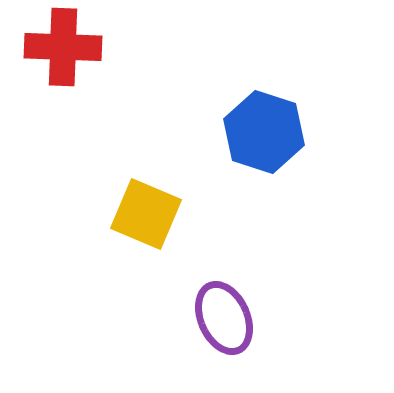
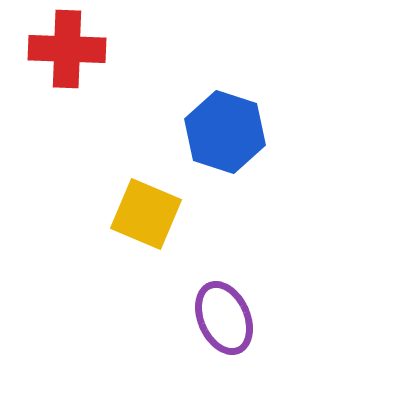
red cross: moved 4 px right, 2 px down
blue hexagon: moved 39 px left
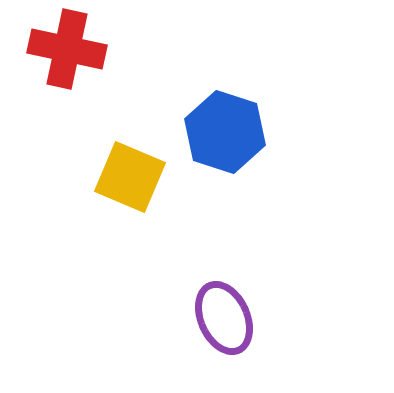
red cross: rotated 10 degrees clockwise
yellow square: moved 16 px left, 37 px up
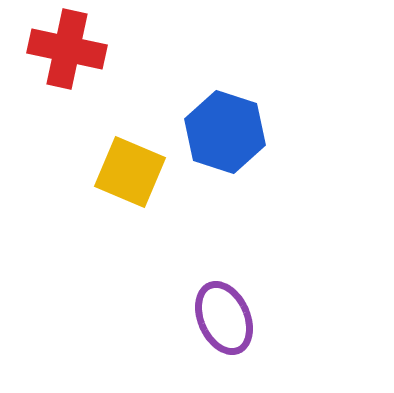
yellow square: moved 5 px up
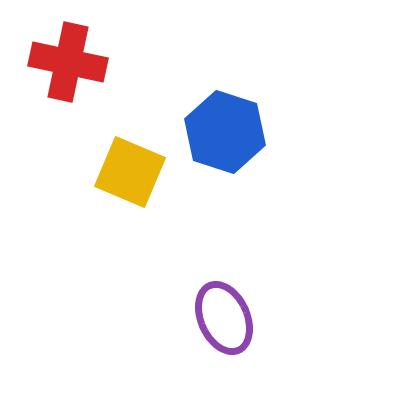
red cross: moved 1 px right, 13 px down
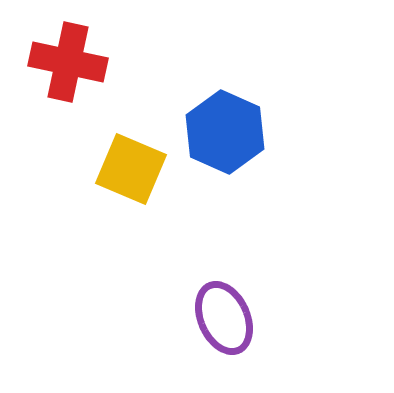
blue hexagon: rotated 6 degrees clockwise
yellow square: moved 1 px right, 3 px up
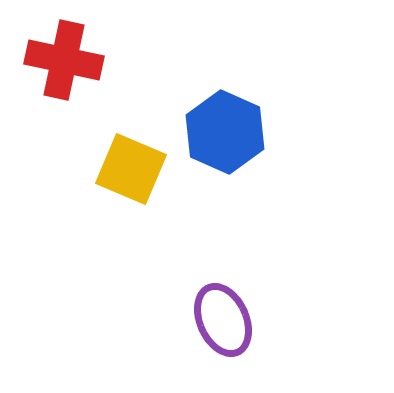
red cross: moved 4 px left, 2 px up
purple ellipse: moved 1 px left, 2 px down
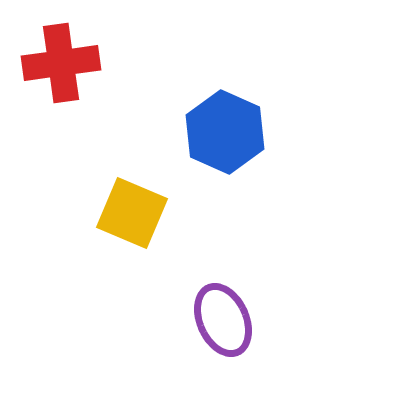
red cross: moved 3 px left, 3 px down; rotated 20 degrees counterclockwise
yellow square: moved 1 px right, 44 px down
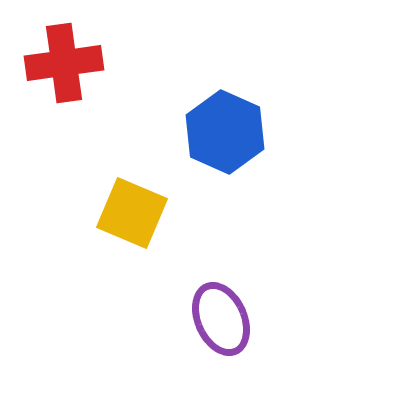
red cross: moved 3 px right
purple ellipse: moved 2 px left, 1 px up
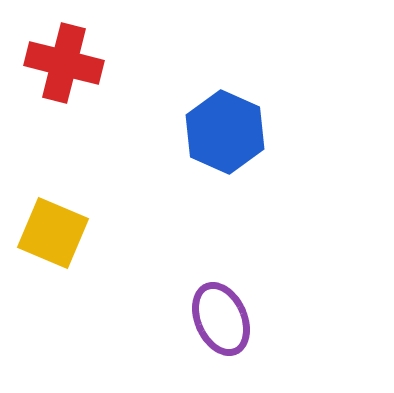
red cross: rotated 22 degrees clockwise
yellow square: moved 79 px left, 20 px down
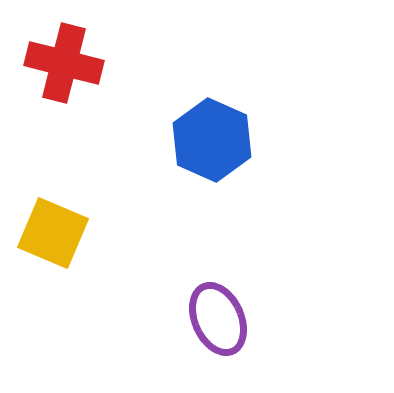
blue hexagon: moved 13 px left, 8 px down
purple ellipse: moved 3 px left
